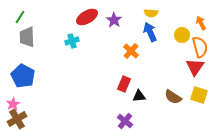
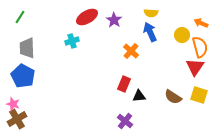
orange arrow: rotated 40 degrees counterclockwise
gray trapezoid: moved 11 px down
pink star: rotated 24 degrees counterclockwise
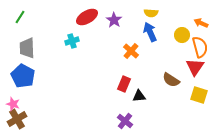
brown semicircle: moved 2 px left, 17 px up
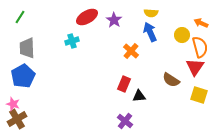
blue pentagon: rotated 15 degrees clockwise
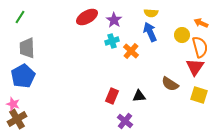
cyan cross: moved 40 px right
brown semicircle: moved 1 px left, 4 px down
red rectangle: moved 12 px left, 12 px down
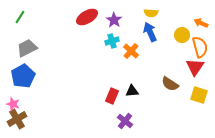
gray trapezoid: rotated 65 degrees clockwise
black triangle: moved 7 px left, 5 px up
